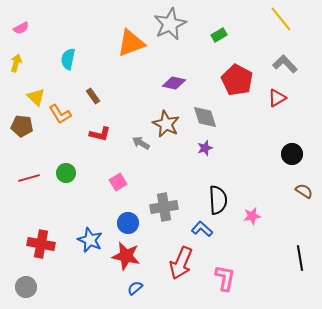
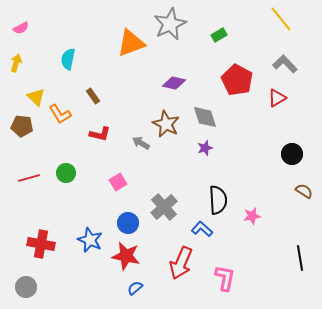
gray cross: rotated 32 degrees counterclockwise
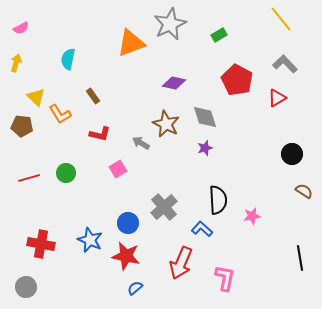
pink square: moved 13 px up
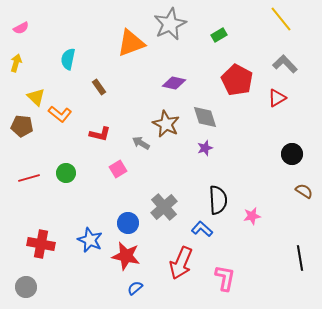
brown rectangle: moved 6 px right, 9 px up
orange L-shape: rotated 20 degrees counterclockwise
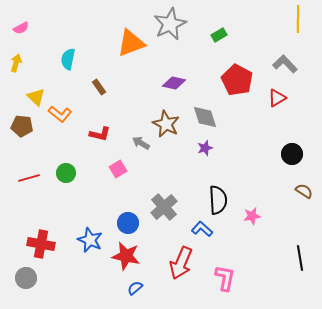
yellow line: moved 17 px right; rotated 40 degrees clockwise
gray circle: moved 9 px up
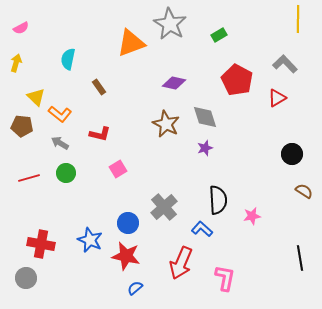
gray star: rotated 16 degrees counterclockwise
gray arrow: moved 81 px left
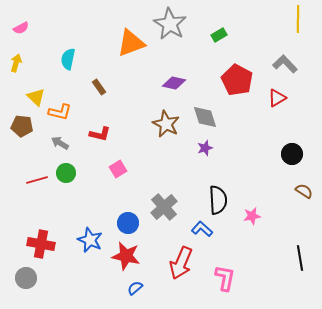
orange L-shape: moved 2 px up; rotated 25 degrees counterclockwise
red line: moved 8 px right, 2 px down
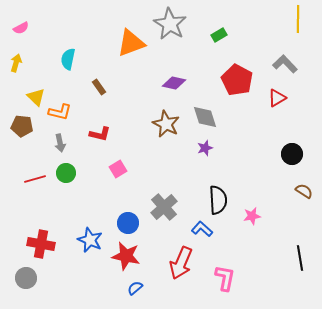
gray arrow: rotated 132 degrees counterclockwise
red line: moved 2 px left, 1 px up
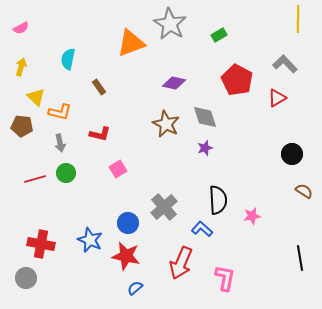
yellow arrow: moved 5 px right, 4 px down
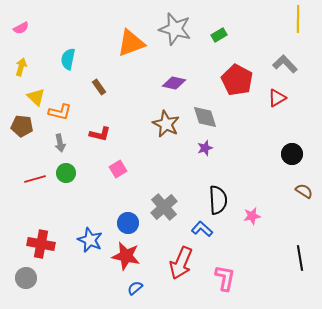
gray star: moved 5 px right, 5 px down; rotated 16 degrees counterclockwise
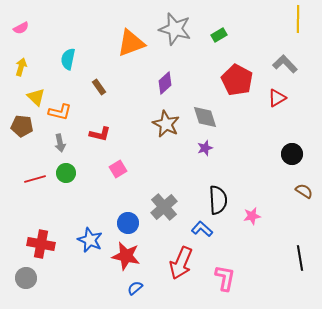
purple diamond: moved 9 px left; rotated 55 degrees counterclockwise
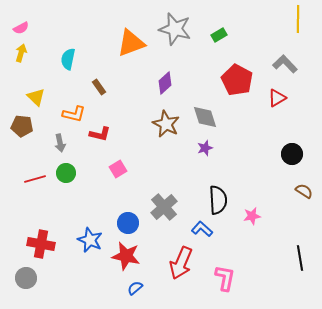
yellow arrow: moved 14 px up
orange L-shape: moved 14 px right, 2 px down
